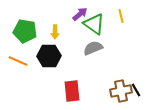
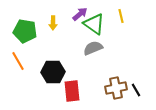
yellow arrow: moved 2 px left, 9 px up
black hexagon: moved 4 px right, 16 px down
orange line: rotated 36 degrees clockwise
brown cross: moved 5 px left, 3 px up
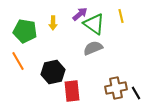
black hexagon: rotated 10 degrees counterclockwise
black line: moved 3 px down
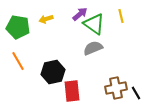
yellow arrow: moved 7 px left, 4 px up; rotated 72 degrees clockwise
green pentagon: moved 7 px left, 4 px up
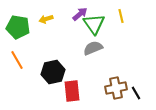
green triangle: rotated 20 degrees clockwise
orange line: moved 1 px left, 1 px up
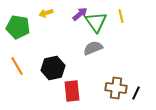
yellow arrow: moved 6 px up
green triangle: moved 2 px right, 2 px up
orange line: moved 6 px down
black hexagon: moved 4 px up
brown cross: rotated 20 degrees clockwise
black line: rotated 56 degrees clockwise
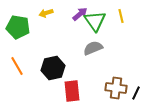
green triangle: moved 1 px left, 1 px up
